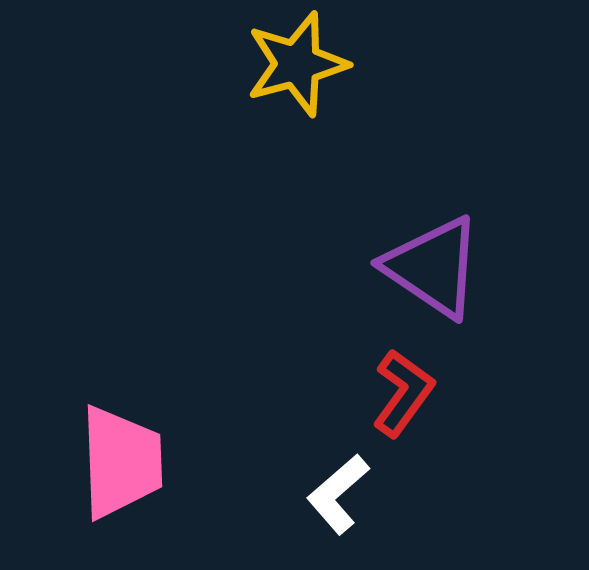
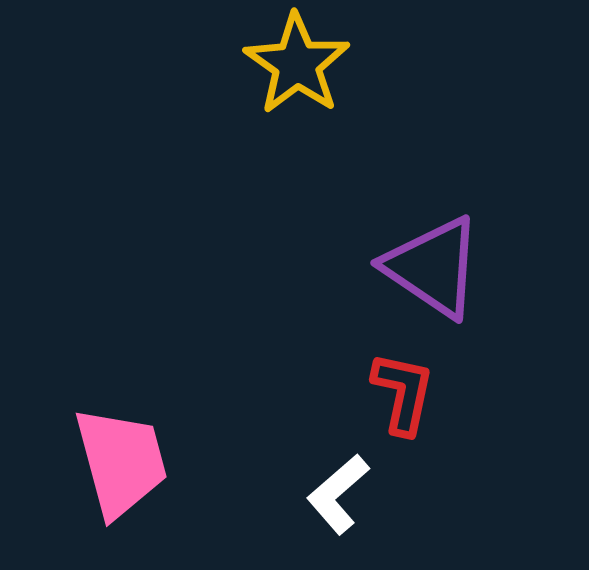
yellow star: rotated 22 degrees counterclockwise
red L-shape: rotated 24 degrees counterclockwise
pink trapezoid: rotated 13 degrees counterclockwise
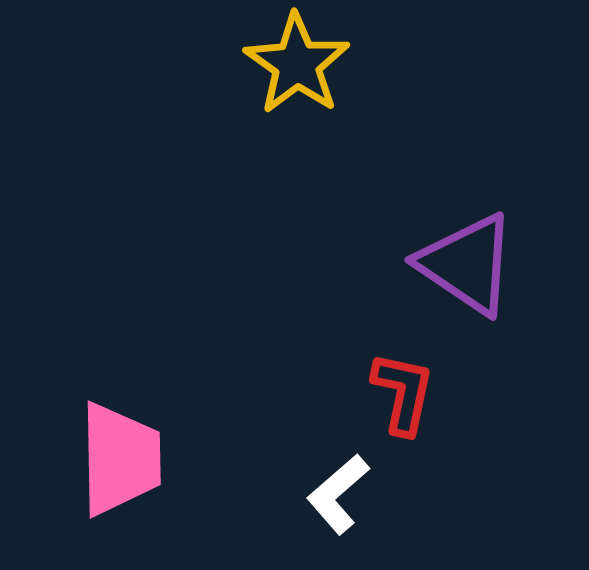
purple triangle: moved 34 px right, 3 px up
pink trapezoid: moved 1 px left, 3 px up; rotated 14 degrees clockwise
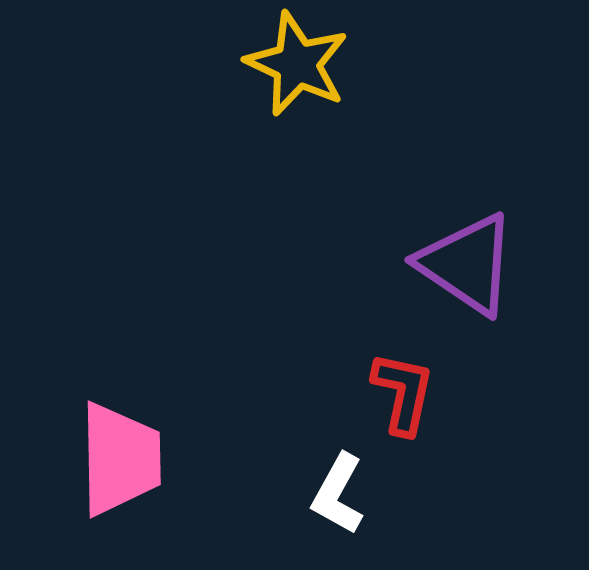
yellow star: rotated 10 degrees counterclockwise
white L-shape: rotated 20 degrees counterclockwise
